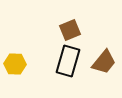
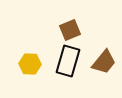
yellow hexagon: moved 15 px right
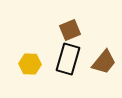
black rectangle: moved 2 px up
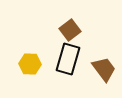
brown square: rotated 15 degrees counterclockwise
brown trapezoid: moved 7 px down; rotated 76 degrees counterclockwise
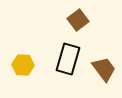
brown square: moved 8 px right, 10 px up
yellow hexagon: moved 7 px left, 1 px down
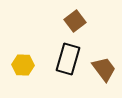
brown square: moved 3 px left, 1 px down
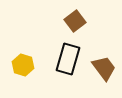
yellow hexagon: rotated 15 degrees clockwise
brown trapezoid: moved 1 px up
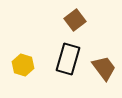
brown square: moved 1 px up
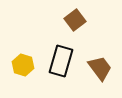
black rectangle: moved 7 px left, 2 px down
brown trapezoid: moved 4 px left
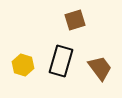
brown square: rotated 20 degrees clockwise
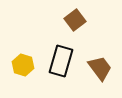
brown square: rotated 20 degrees counterclockwise
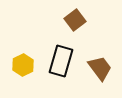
yellow hexagon: rotated 15 degrees clockwise
